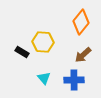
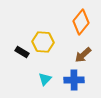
cyan triangle: moved 1 px right, 1 px down; rotated 24 degrees clockwise
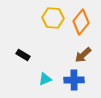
yellow hexagon: moved 10 px right, 24 px up
black rectangle: moved 1 px right, 3 px down
cyan triangle: rotated 24 degrees clockwise
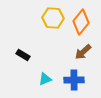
brown arrow: moved 3 px up
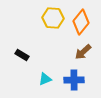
black rectangle: moved 1 px left
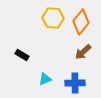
blue cross: moved 1 px right, 3 px down
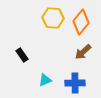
black rectangle: rotated 24 degrees clockwise
cyan triangle: moved 1 px down
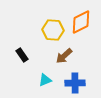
yellow hexagon: moved 12 px down
orange diamond: rotated 25 degrees clockwise
brown arrow: moved 19 px left, 4 px down
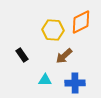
cyan triangle: rotated 24 degrees clockwise
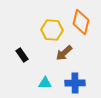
orange diamond: rotated 50 degrees counterclockwise
yellow hexagon: moved 1 px left
brown arrow: moved 3 px up
cyan triangle: moved 3 px down
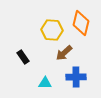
orange diamond: moved 1 px down
black rectangle: moved 1 px right, 2 px down
blue cross: moved 1 px right, 6 px up
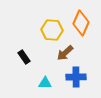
orange diamond: rotated 10 degrees clockwise
brown arrow: moved 1 px right
black rectangle: moved 1 px right
